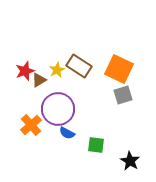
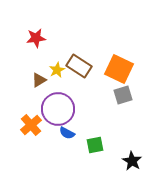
red star: moved 11 px right, 33 px up; rotated 12 degrees clockwise
green square: moved 1 px left; rotated 18 degrees counterclockwise
black star: moved 2 px right
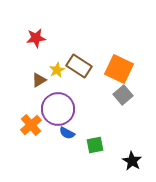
gray square: rotated 24 degrees counterclockwise
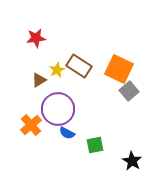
gray square: moved 6 px right, 4 px up
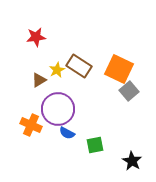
red star: moved 1 px up
orange cross: rotated 25 degrees counterclockwise
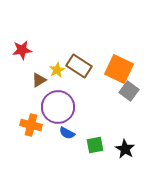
red star: moved 14 px left, 13 px down
gray square: rotated 12 degrees counterclockwise
purple circle: moved 2 px up
orange cross: rotated 10 degrees counterclockwise
black star: moved 7 px left, 12 px up
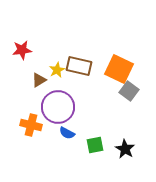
brown rectangle: rotated 20 degrees counterclockwise
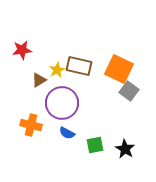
purple circle: moved 4 px right, 4 px up
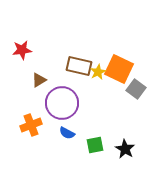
yellow star: moved 41 px right, 2 px down
gray square: moved 7 px right, 2 px up
orange cross: rotated 35 degrees counterclockwise
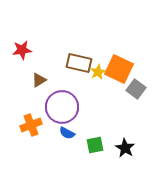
brown rectangle: moved 3 px up
purple circle: moved 4 px down
black star: moved 1 px up
